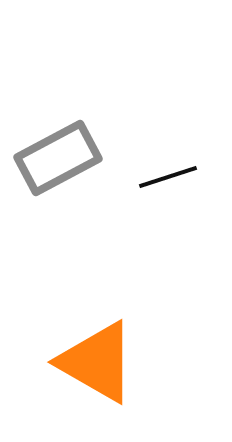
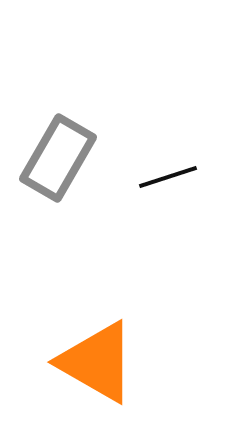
gray rectangle: rotated 32 degrees counterclockwise
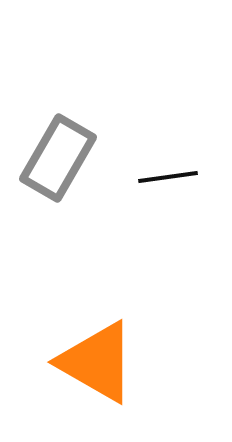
black line: rotated 10 degrees clockwise
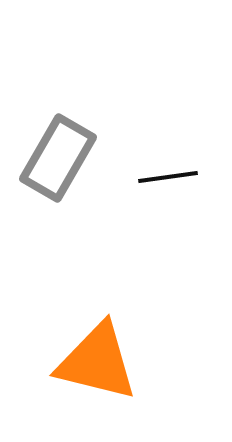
orange triangle: rotated 16 degrees counterclockwise
